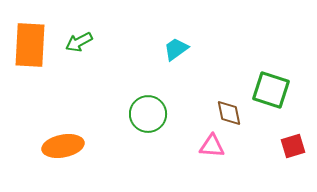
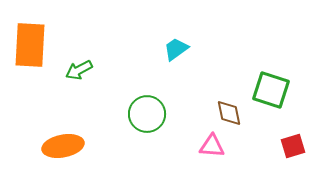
green arrow: moved 28 px down
green circle: moved 1 px left
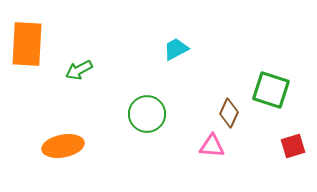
orange rectangle: moved 3 px left, 1 px up
cyan trapezoid: rotated 8 degrees clockwise
brown diamond: rotated 36 degrees clockwise
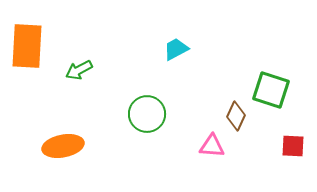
orange rectangle: moved 2 px down
brown diamond: moved 7 px right, 3 px down
red square: rotated 20 degrees clockwise
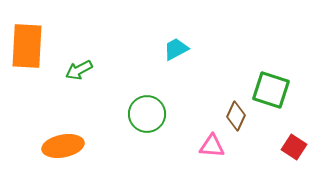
red square: moved 1 px right, 1 px down; rotated 30 degrees clockwise
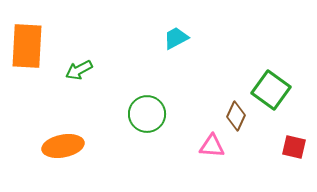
cyan trapezoid: moved 11 px up
green square: rotated 18 degrees clockwise
red square: rotated 20 degrees counterclockwise
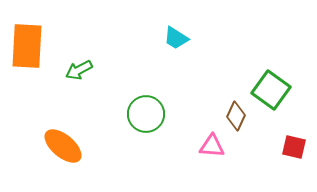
cyan trapezoid: rotated 120 degrees counterclockwise
green circle: moved 1 px left
orange ellipse: rotated 51 degrees clockwise
